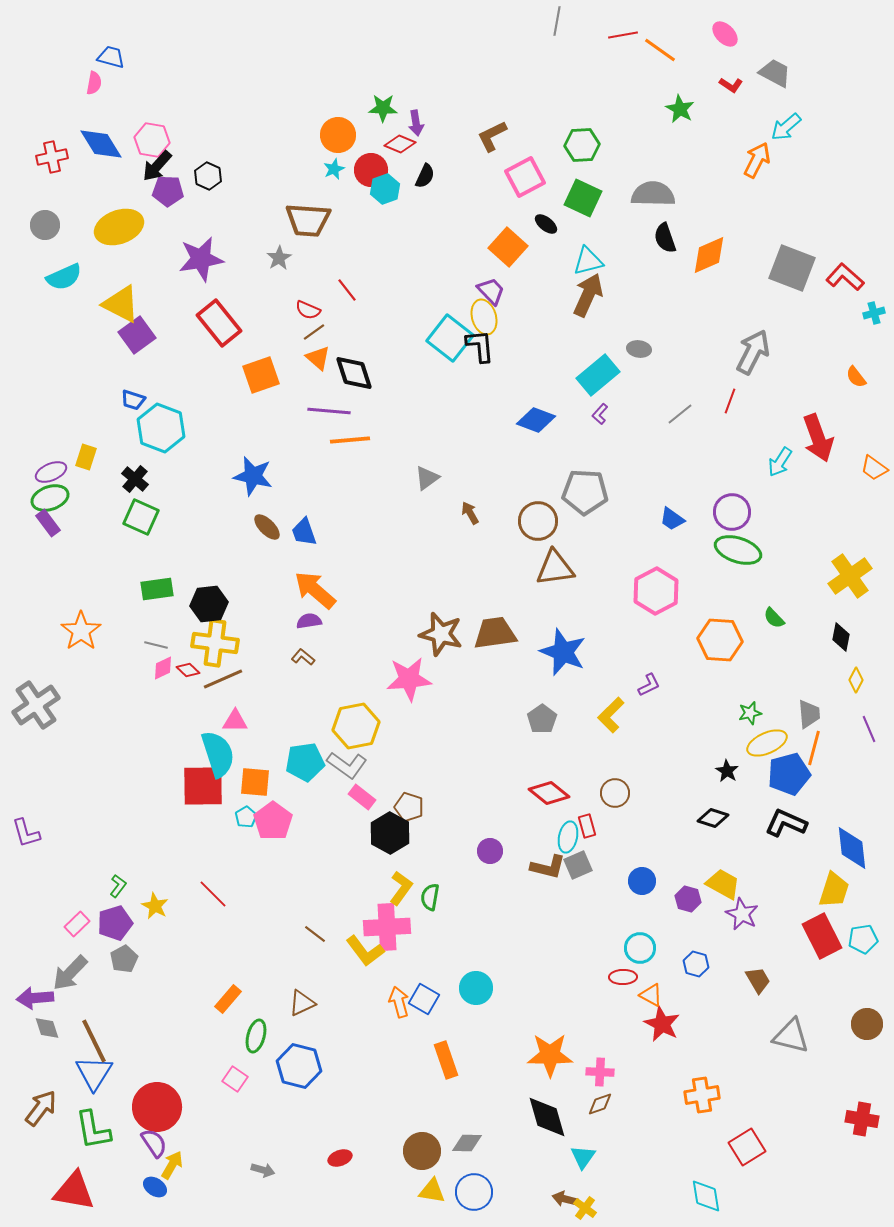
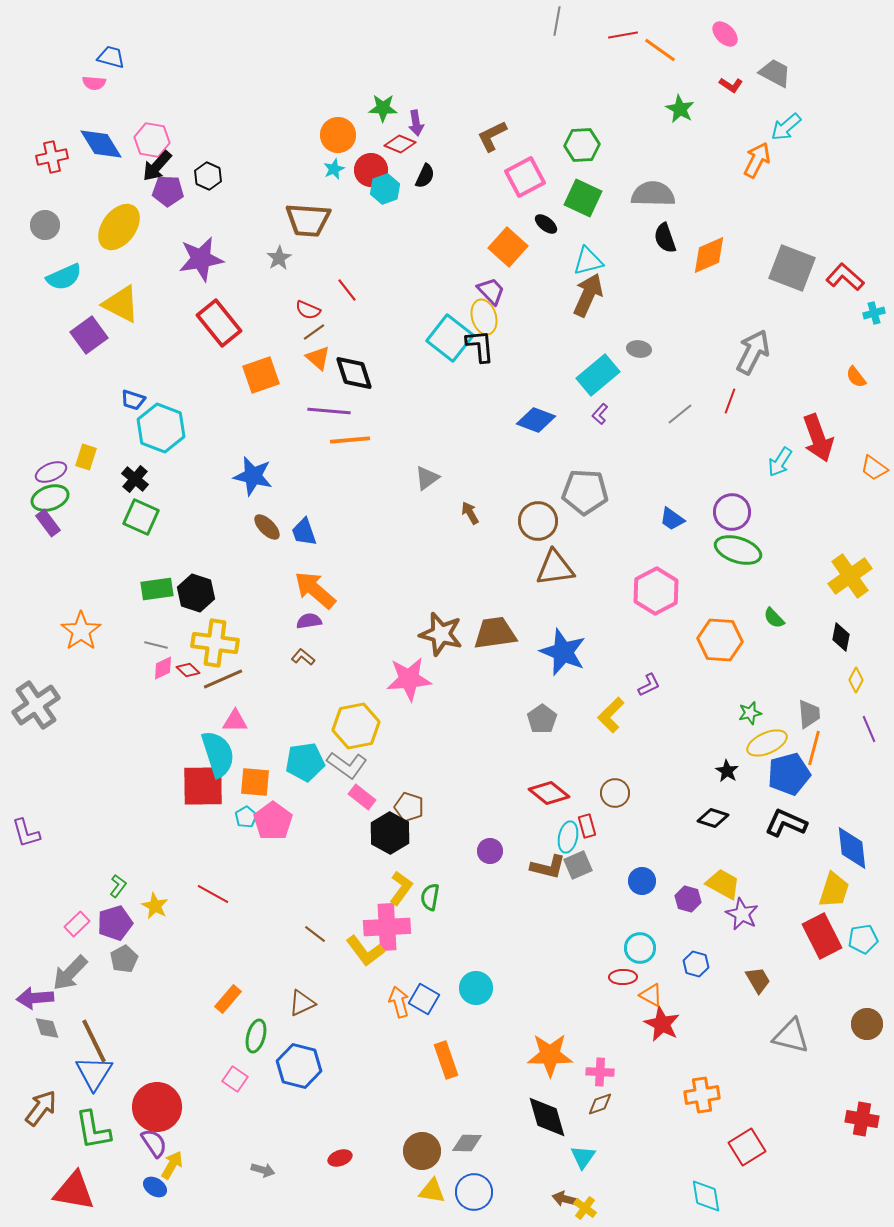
pink semicircle at (94, 83): rotated 85 degrees clockwise
yellow ellipse at (119, 227): rotated 33 degrees counterclockwise
purple square at (137, 335): moved 48 px left
black hexagon at (209, 604): moved 13 px left, 11 px up; rotated 24 degrees clockwise
red line at (213, 894): rotated 16 degrees counterclockwise
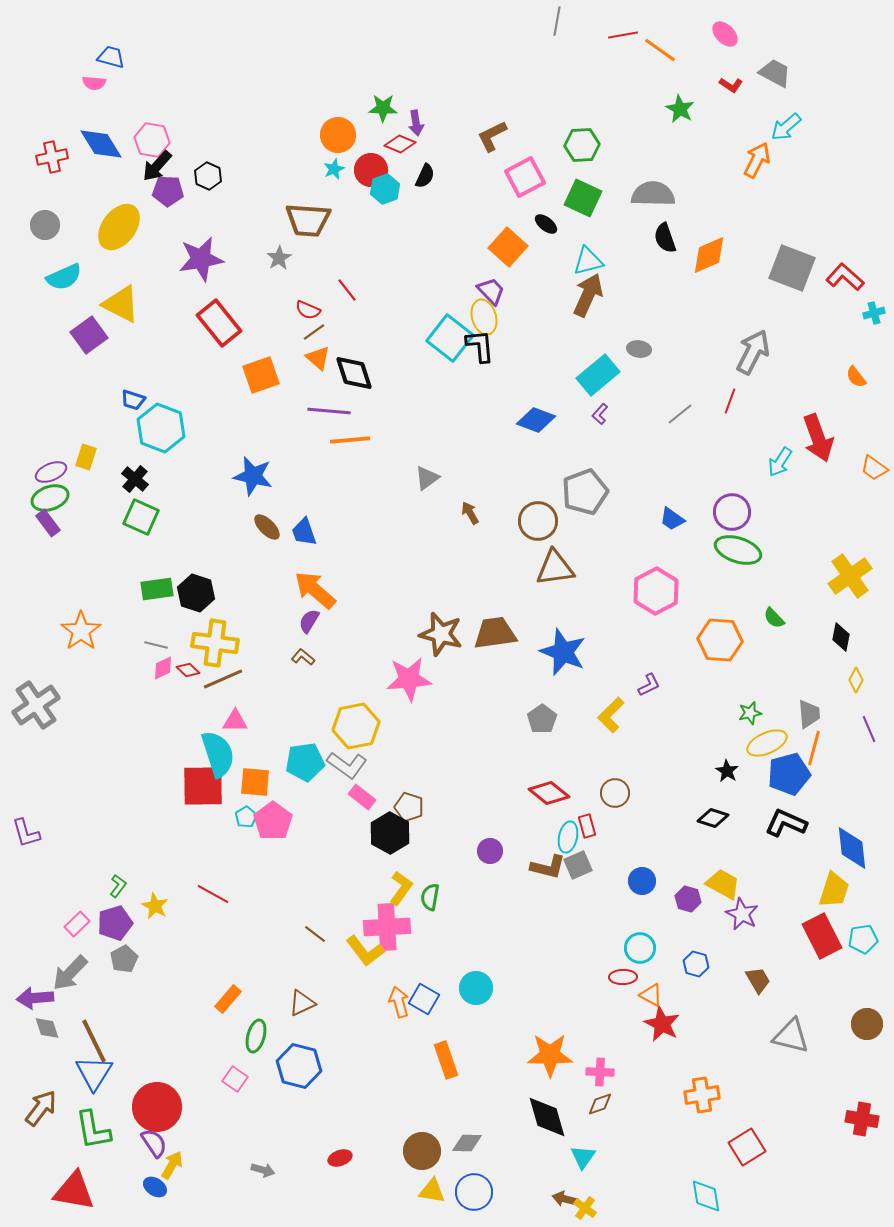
gray pentagon at (585, 492): rotated 24 degrees counterclockwise
purple semicircle at (309, 621): rotated 50 degrees counterclockwise
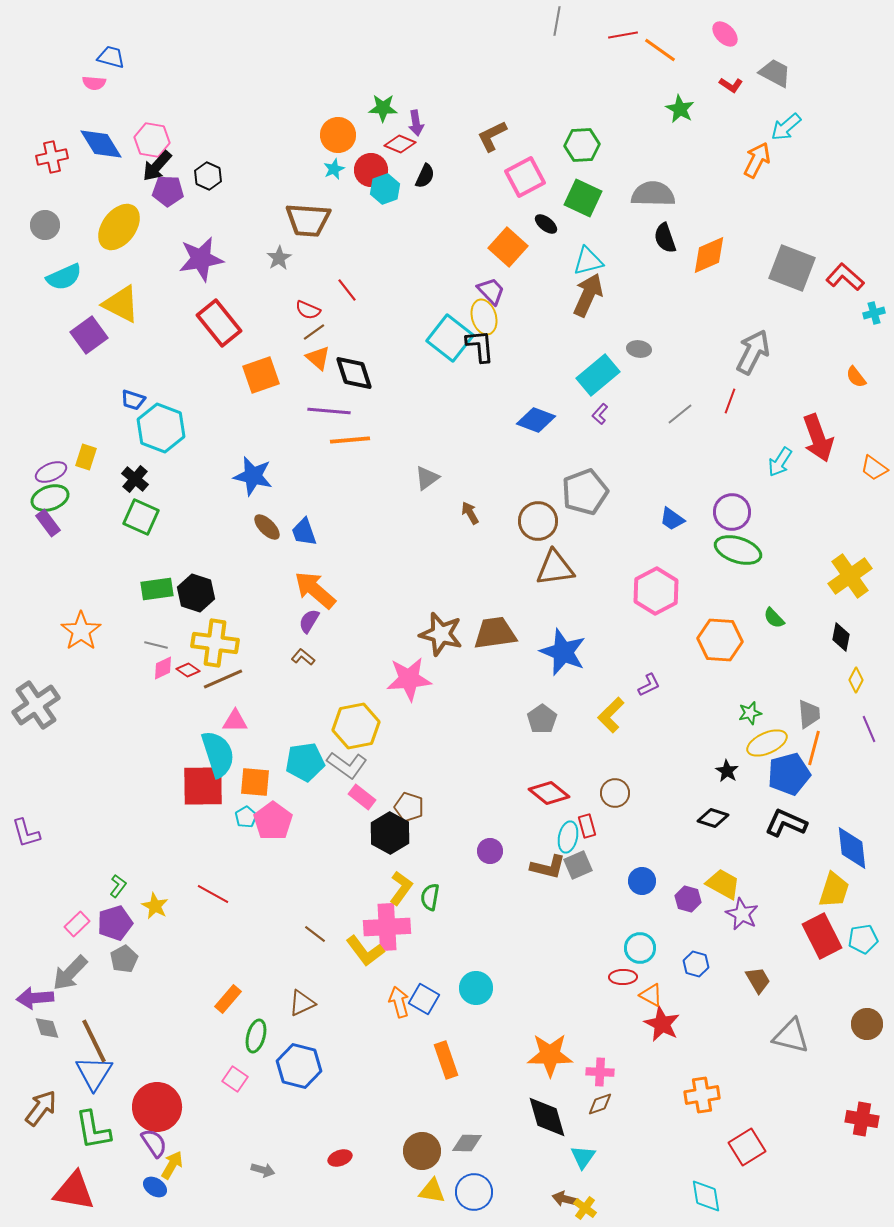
red diamond at (188, 670): rotated 10 degrees counterclockwise
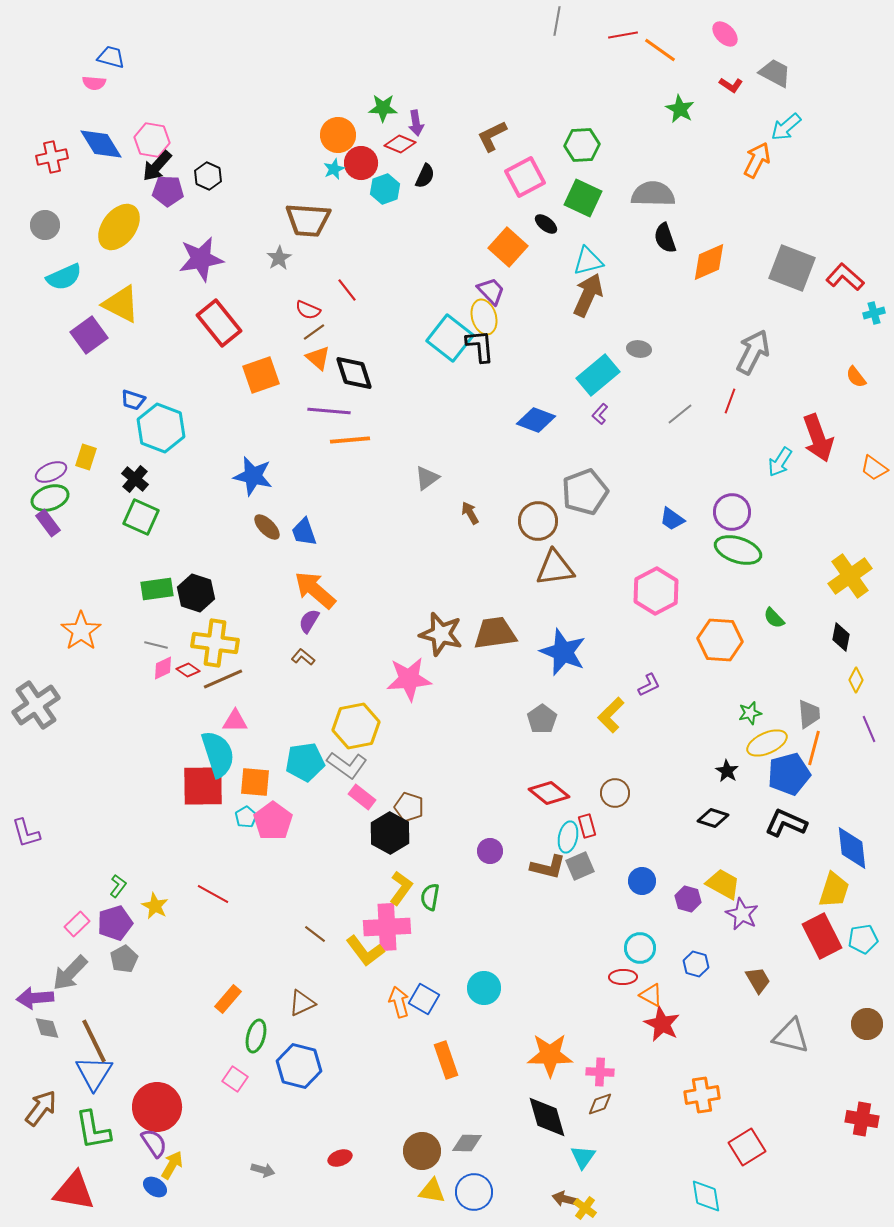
red circle at (371, 170): moved 10 px left, 7 px up
orange diamond at (709, 255): moved 7 px down
gray square at (578, 865): moved 2 px right, 1 px down
cyan circle at (476, 988): moved 8 px right
